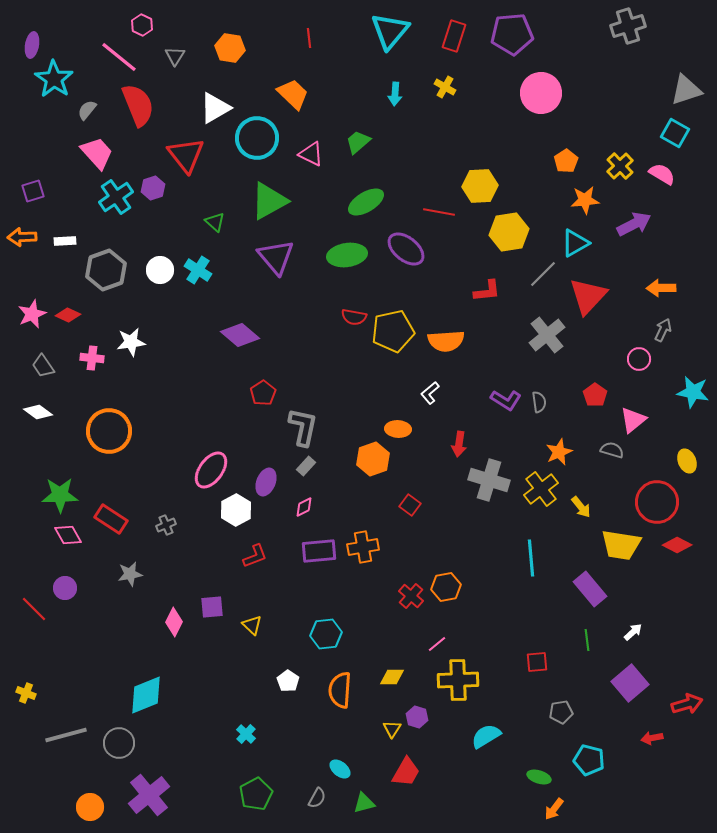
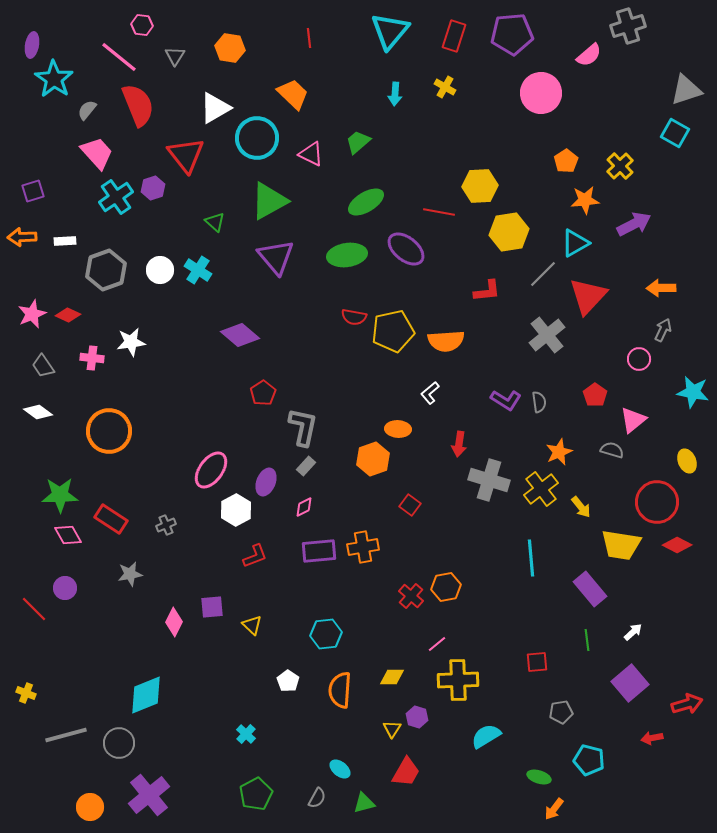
pink hexagon at (142, 25): rotated 20 degrees counterclockwise
pink semicircle at (662, 174): moved 73 px left, 119 px up; rotated 108 degrees clockwise
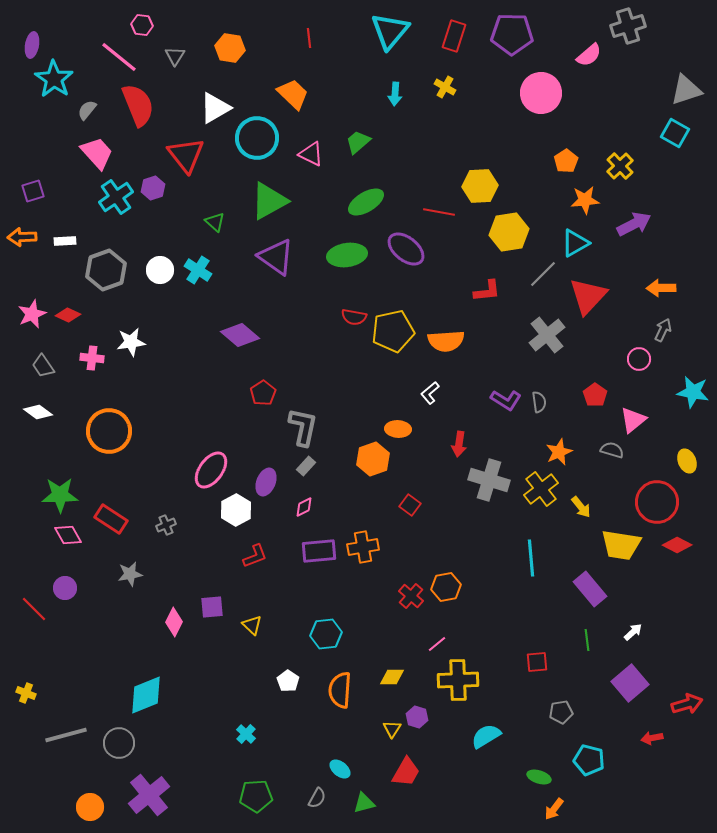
purple pentagon at (512, 34): rotated 6 degrees clockwise
purple triangle at (276, 257): rotated 15 degrees counterclockwise
green pentagon at (256, 794): moved 2 px down; rotated 24 degrees clockwise
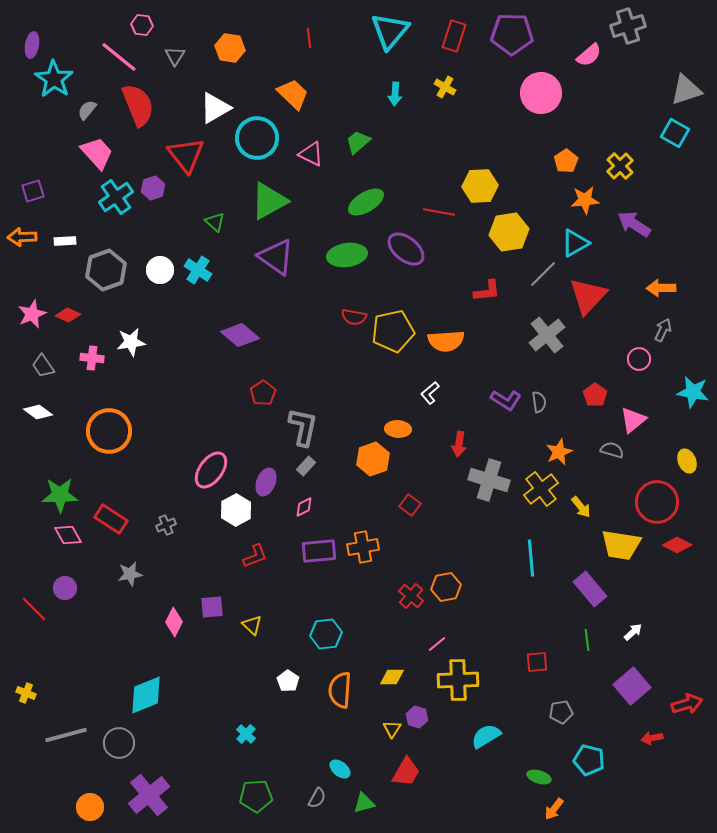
purple arrow at (634, 224): rotated 120 degrees counterclockwise
purple square at (630, 683): moved 2 px right, 3 px down
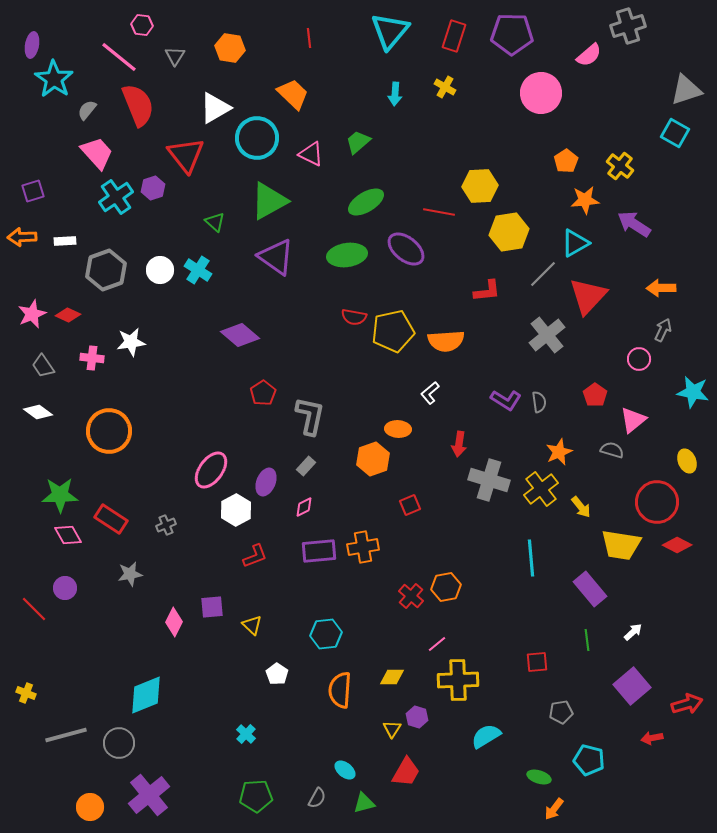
yellow cross at (620, 166): rotated 8 degrees counterclockwise
gray L-shape at (303, 427): moved 7 px right, 11 px up
red square at (410, 505): rotated 30 degrees clockwise
white pentagon at (288, 681): moved 11 px left, 7 px up
cyan ellipse at (340, 769): moved 5 px right, 1 px down
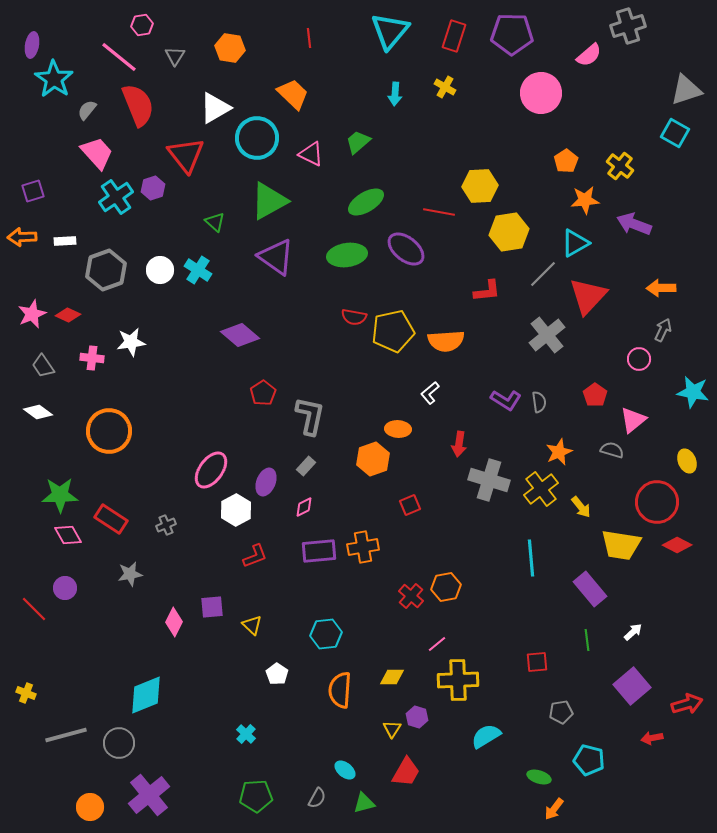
pink hexagon at (142, 25): rotated 15 degrees counterclockwise
purple arrow at (634, 224): rotated 12 degrees counterclockwise
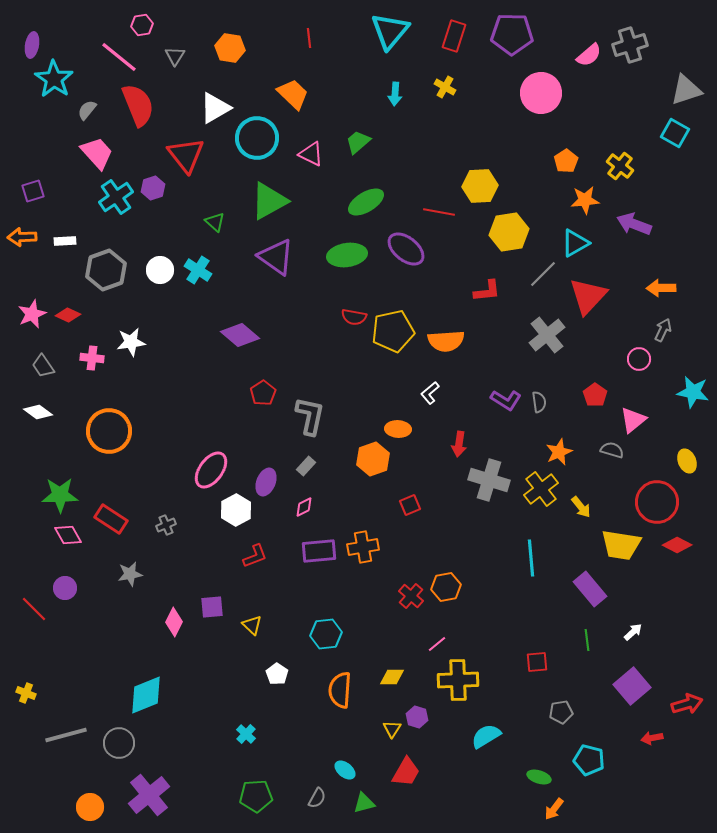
gray cross at (628, 26): moved 2 px right, 19 px down
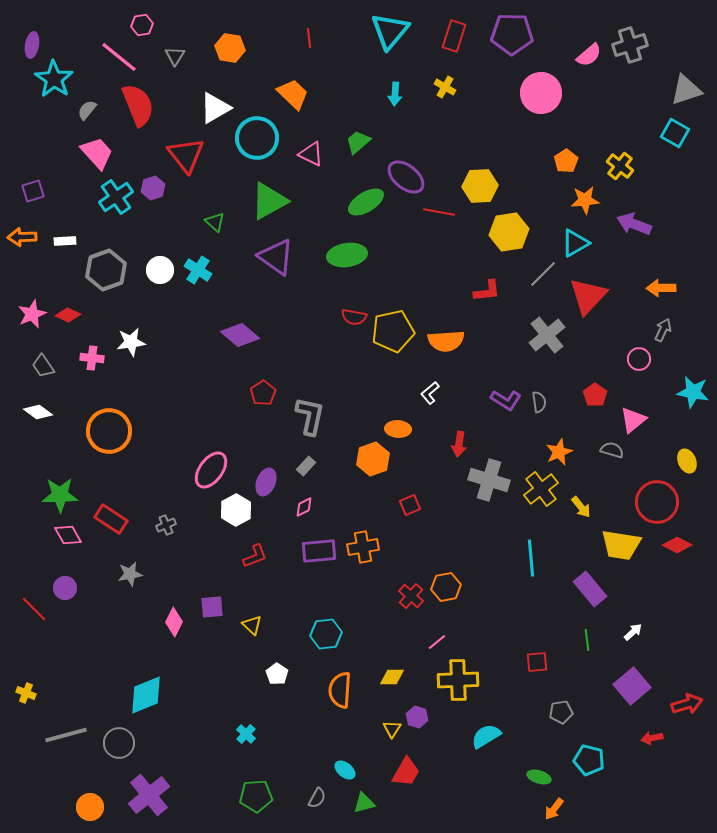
purple ellipse at (406, 249): moved 72 px up
pink line at (437, 644): moved 2 px up
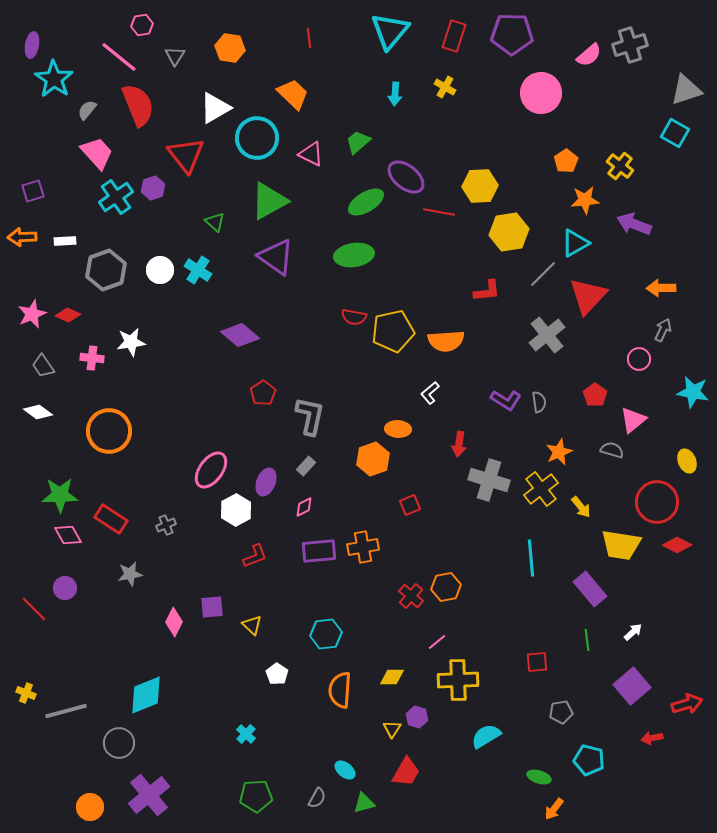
green ellipse at (347, 255): moved 7 px right
gray line at (66, 735): moved 24 px up
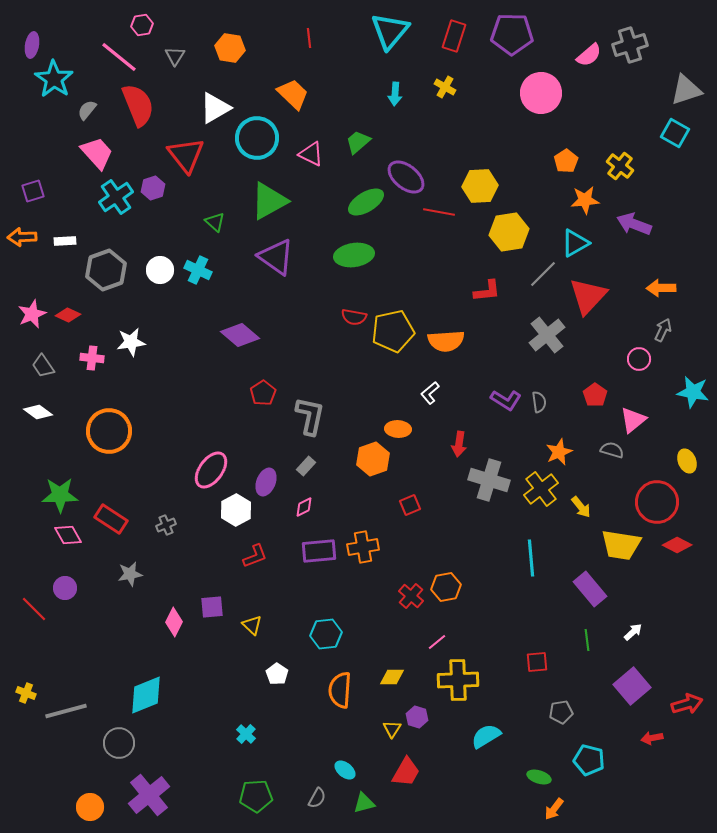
cyan cross at (198, 270): rotated 8 degrees counterclockwise
